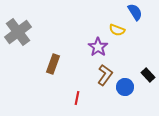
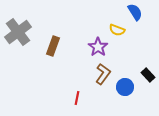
brown rectangle: moved 18 px up
brown L-shape: moved 2 px left, 1 px up
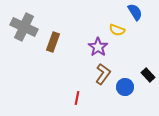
gray cross: moved 6 px right, 5 px up; rotated 28 degrees counterclockwise
brown rectangle: moved 4 px up
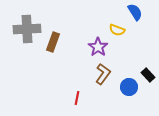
gray cross: moved 3 px right, 2 px down; rotated 28 degrees counterclockwise
blue circle: moved 4 px right
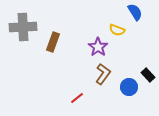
gray cross: moved 4 px left, 2 px up
red line: rotated 40 degrees clockwise
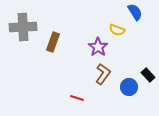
red line: rotated 56 degrees clockwise
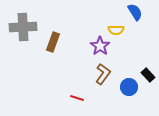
yellow semicircle: moved 1 px left; rotated 21 degrees counterclockwise
purple star: moved 2 px right, 1 px up
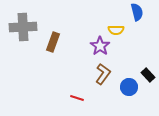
blue semicircle: moved 2 px right; rotated 18 degrees clockwise
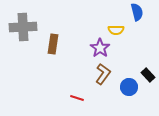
brown rectangle: moved 2 px down; rotated 12 degrees counterclockwise
purple star: moved 2 px down
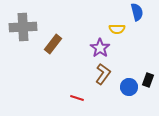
yellow semicircle: moved 1 px right, 1 px up
brown rectangle: rotated 30 degrees clockwise
black rectangle: moved 5 px down; rotated 64 degrees clockwise
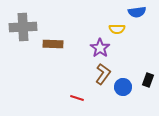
blue semicircle: rotated 96 degrees clockwise
brown rectangle: rotated 54 degrees clockwise
blue circle: moved 6 px left
